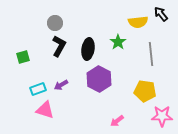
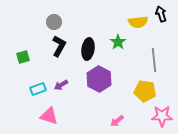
black arrow: rotated 21 degrees clockwise
gray circle: moved 1 px left, 1 px up
gray line: moved 3 px right, 6 px down
pink triangle: moved 4 px right, 6 px down
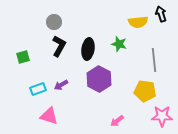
green star: moved 1 px right, 2 px down; rotated 21 degrees counterclockwise
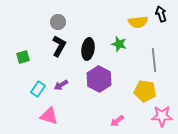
gray circle: moved 4 px right
cyan rectangle: rotated 35 degrees counterclockwise
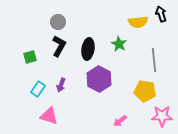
green star: rotated 14 degrees clockwise
green square: moved 7 px right
purple arrow: rotated 40 degrees counterclockwise
pink arrow: moved 3 px right
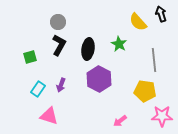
yellow semicircle: rotated 54 degrees clockwise
black L-shape: moved 1 px up
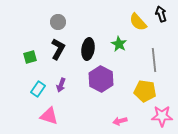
black L-shape: moved 1 px left, 4 px down
purple hexagon: moved 2 px right
pink arrow: rotated 24 degrees clockwise
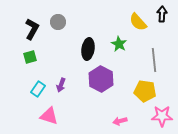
black arrow: moved 1 px right; rotated 21 degrees clockwise
black L-shape: moved 26 px left, 20 px up
